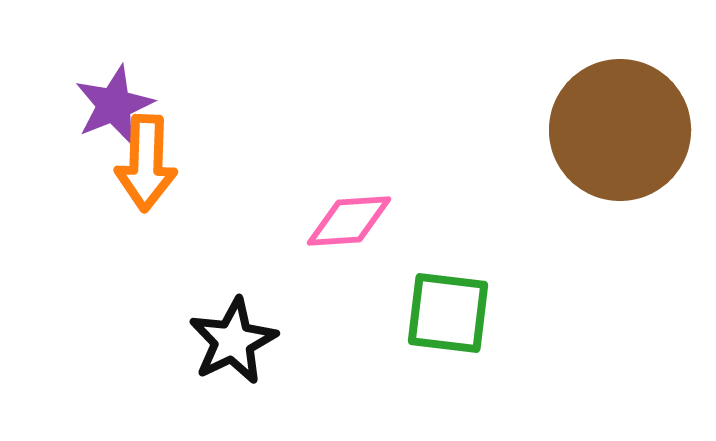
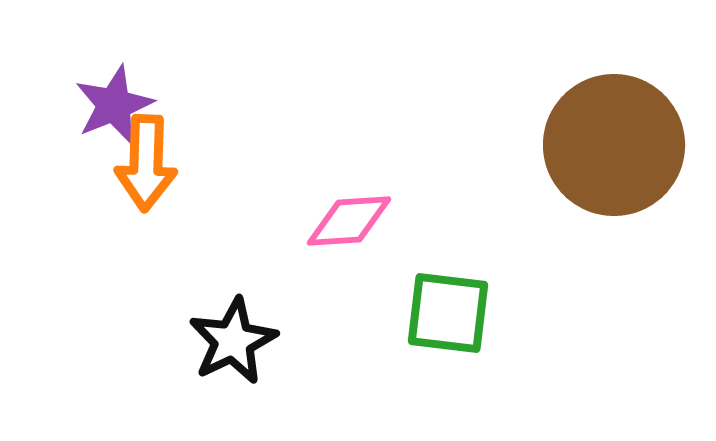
brown circle: moved 6 px left, 15 px down
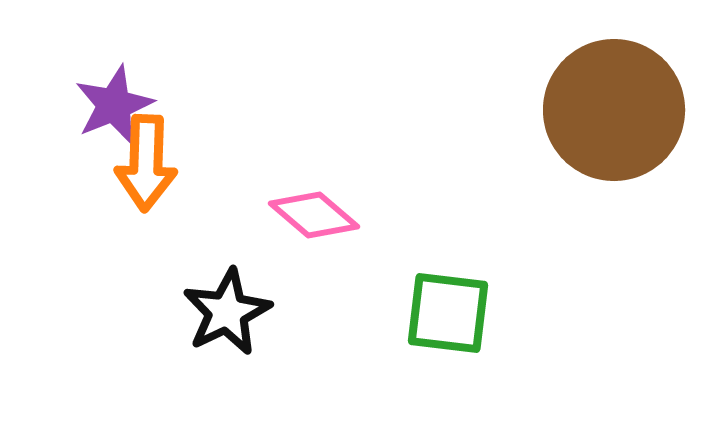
brown circle: moved 35 px up
pink diamond: moved 35 px left, 6 px up; rotated 44 degrees clockwise
black star: moved 6 px left, 29 px up
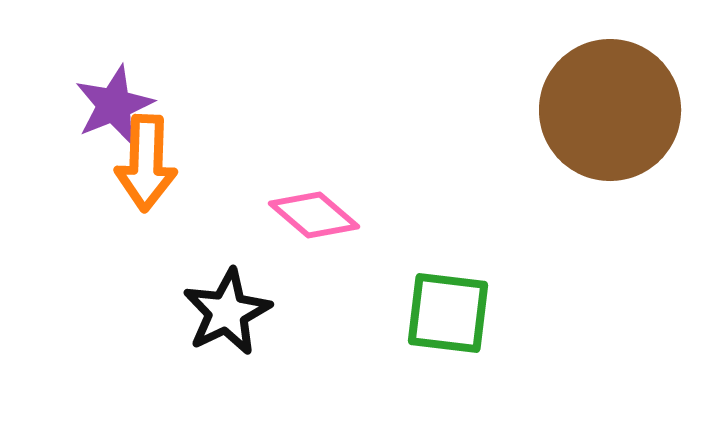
brown circle: moved 4 px left
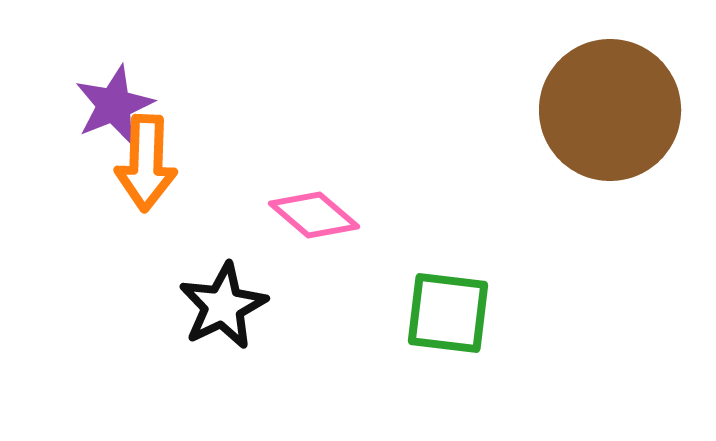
black star: moved 4 px left, 6 px up
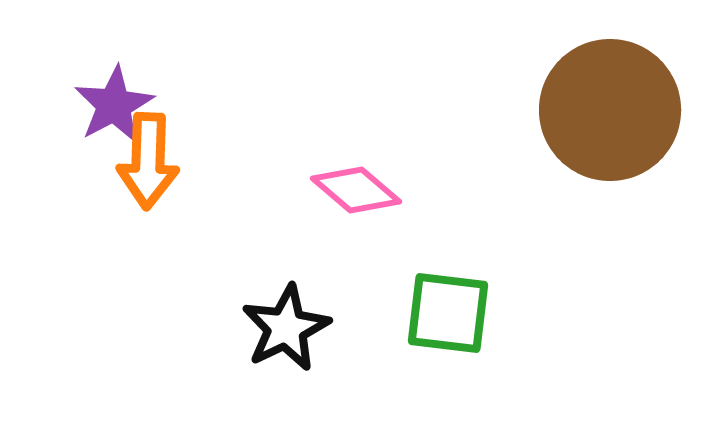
purple star: rotated 6 degrees counterclockwise
orange arrow: moved 2 px right, 2 px up
pink diamond: moved 42 px right, 25 px up
black star: moved 63 px right, 22 px down
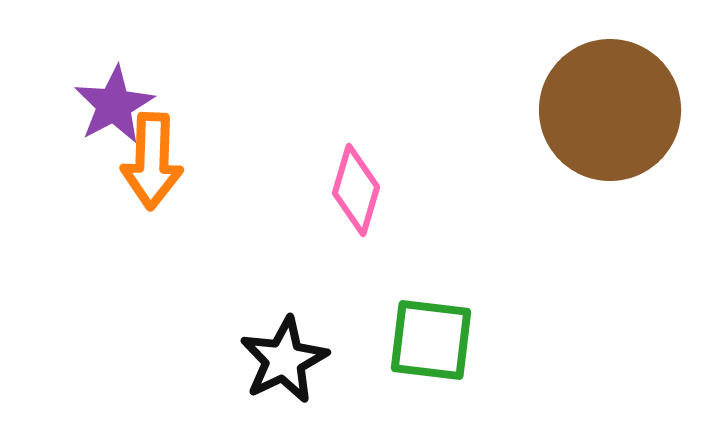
orange arrow: moved 4 px right
pink diamond: rotated 66 degrees clockwise
green square: moved 17 px left, 27 px down
black star: moved 2 px left, 32 px down
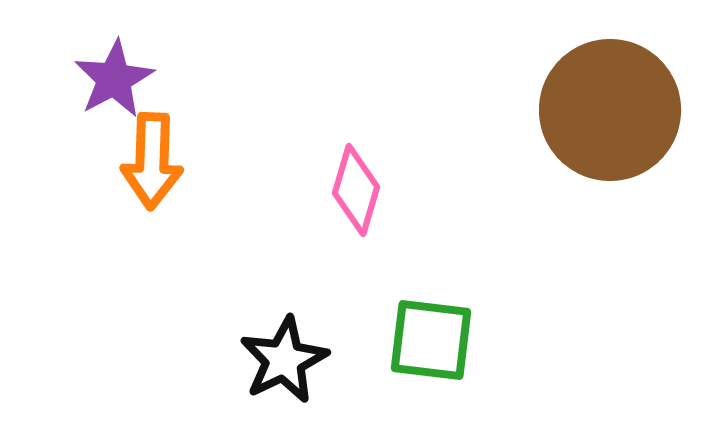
purple star: moved 26 px up
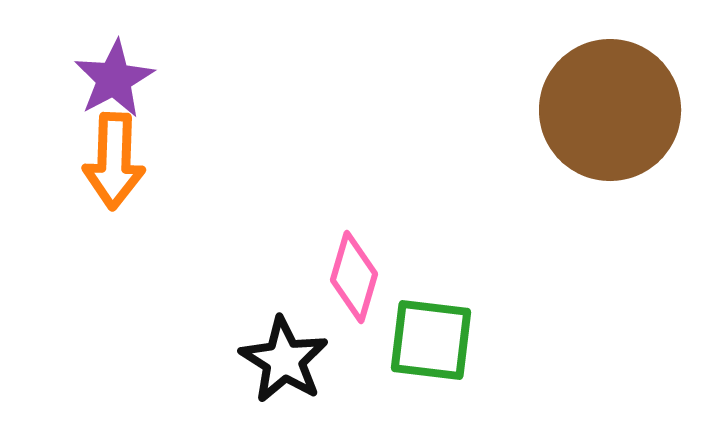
orange arrow: moved 38 px left
pink diamond: moved 2 px left, 87 px down
black star: rotated 14 degrees counterclockwise
